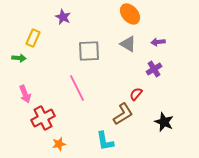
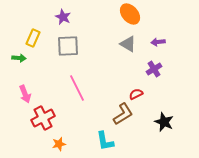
gray square: moved 21 px left, 5 px up
red semicircle: rotated 24 degrees clockwise
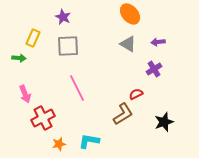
black star: rotated 30 degrees clockwise
cyan L-shape: moved 16 px left; rotated 110 degrees clockwise
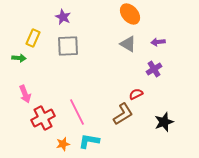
pink line: moved 24 px down
orange star: moved 4 px right
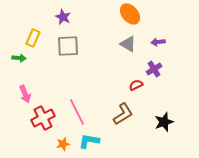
red semicircle: moved 9 px up
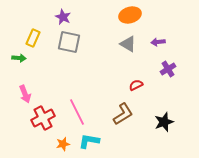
orange ellipse: moved 1 px down; rotated 65 degrees counterclockwise
gray square: moved 1 px right, 4 px up; rotated 15 degrees clockwise
purple cross: moved 14 px right
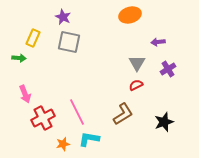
gray triangle: moved 9 px right, 19 px down; rotated 30 degrees clockwise
cyan L-shape: moved 2 px up
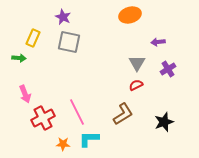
cyan L-shape: rotated 10 degrees counterclockwise
orange star: rotated 16 degrees clockwise
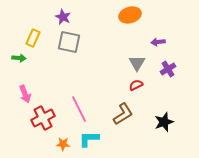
pink line: moved 2 px right, 3 px up
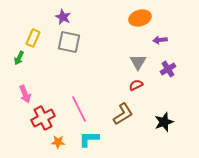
orange ellipse: moved 10 px right, 3 px down
purple arrow: moved 2 px right, 2 px up
green arrow: rotated 112 degrees clockwise
gray triangle: moved 1 px right, 1 px up
orange star: moved 5 px left, 2 px up
